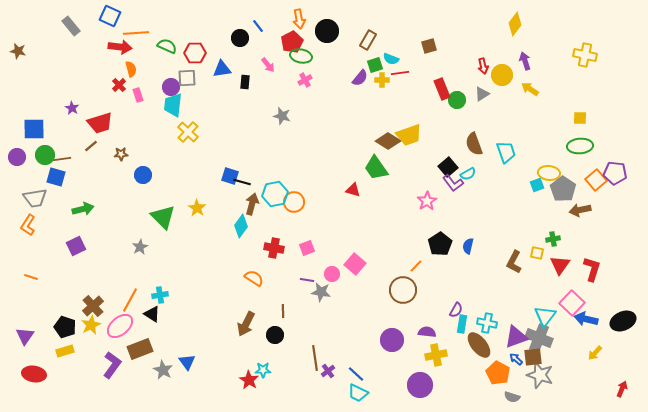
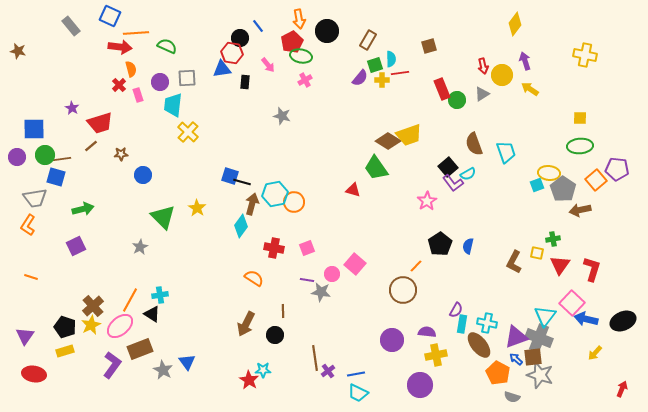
red hexagon at (195, 53): moved 37 px right; rotated 10 degrees clockwise
cyan semicircle at (391, 59): rotated 112 degrees counterclockwise
purple circle at (171, 87): moved 11 px left, 5 px up
purple pentagon at (615, 173): moved 2 px right, 4 px up
blue line at (356, 374): rotated 54 degrees counterclockwise
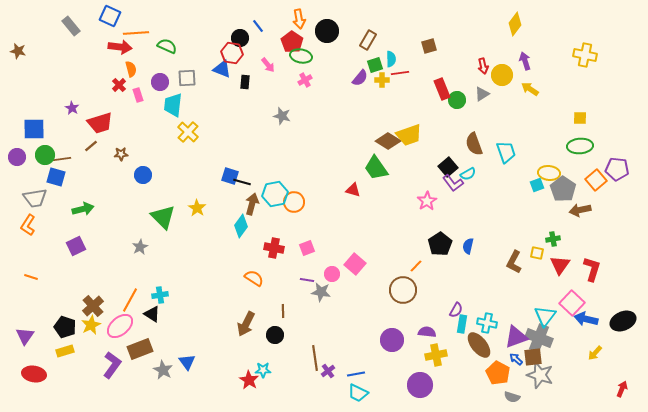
red pentagon at (292, 42): rotated 10 degrees counterclockwise
blue triangle at (222, 69): rotated 30 degrees clockwise
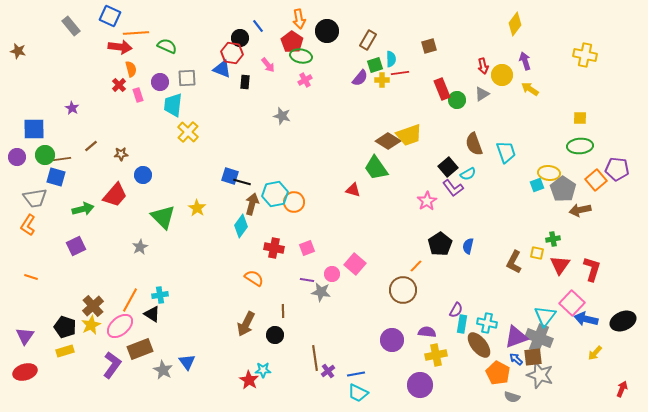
red trapezoid at (100, 123): moved 15 px right, 72 px down; rotated 32 degrees counterclockwise
purple L-shape at (453, 183): moved 5 px down
red ellipse at (34, 374): moved 9 px left, 2 px up; rotated 25 degrees counterclockwise
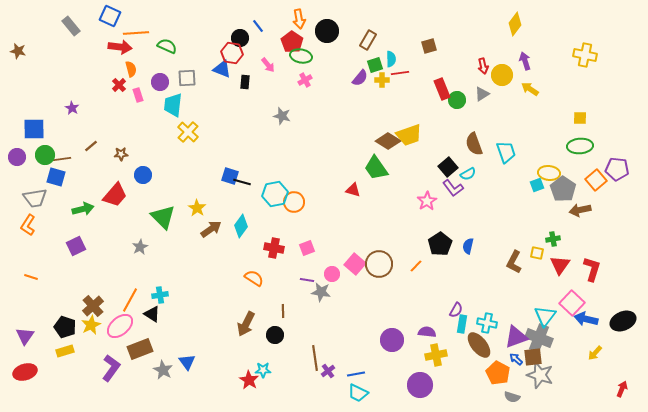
brown arrow at (252, 204): moved 41 px left, 25 px down; rotated 40 degrees clockwise
brown circle at (403, 290): moved 24 px left, 26 px up
purple L-shape at (112, 365): moved 1 px left, 3 px down
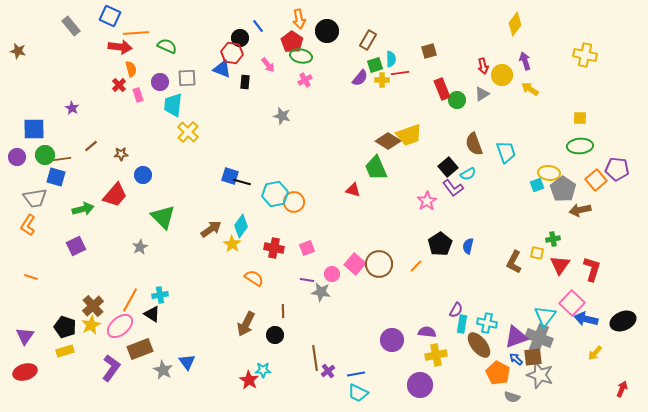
brown square at (429, 46): moved 5 px down
green trapezoid at (376, 168): rotated 12 degrees clockwise
yellow star at (197, 208): moved 35 px right, 36 px down
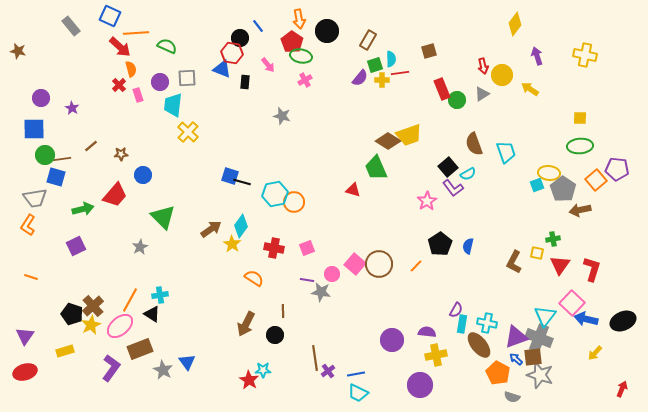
red arrow at (120, 47): rotated 35 degrees clockwise
purple arrow at (525, 61): moved 12 px right, 5 px up
purple circle at (17, 157): moved 24 px right, 59 px up
black pentagon at (65, 327): moved 7 px right, 13 px up
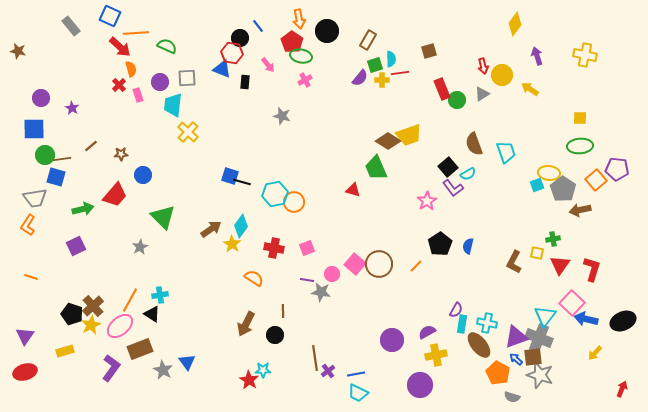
purple semicircle at (427, 332): rotated 36 degrees counterclockwise
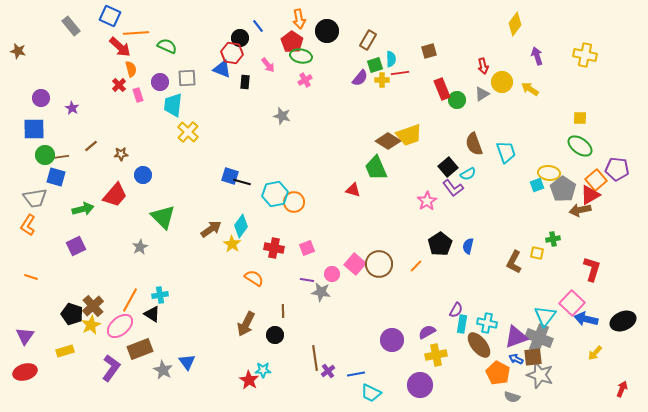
yellow circle at (502, 75): moved 7 px down
green ellipse at (580, 146): rotated 40 degrees clockwise
brown line at (62, 159): moved 2 px left, 2 px up
red triangle at (560, 265): moved 30 px right, 70 px up; rotated 25 degrees clockwise
blue arrow at (516, 359): rotated 16 degrees counterclockwise
cyan trapezoid at (358, 393): moved 13 px right
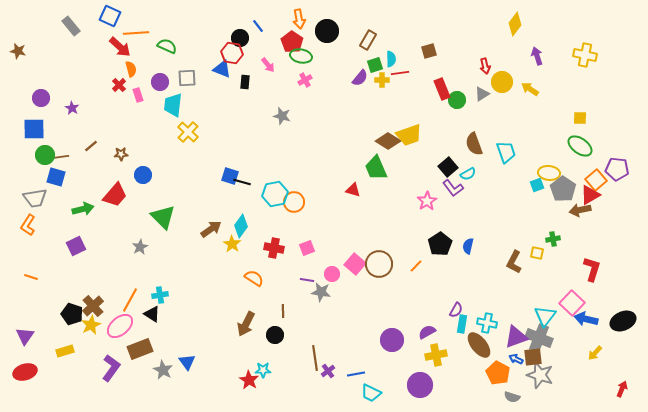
red arrow at (483, 66): moved 2 px right
